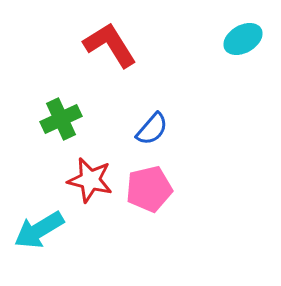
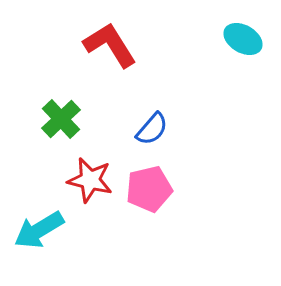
cyan ellipse: rotated 60 degrees clockwise
green cross: rotated 18 degrees counterclockwise
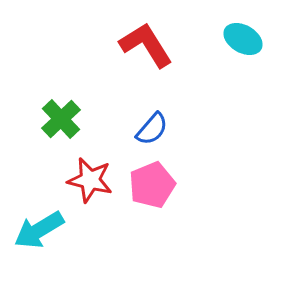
red L-shape: moved 36 px right
pink pentagon: moved 3 px right, 4 px up; rotated 9 degrees counterclockwise
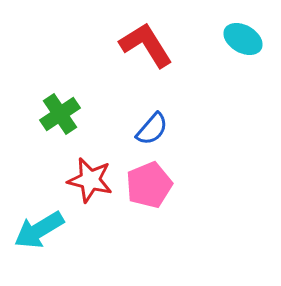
green cross: moved 1 px left, 5 px up; rotated 9 degrees clockwise
pink pentagon: moved 3 px left
